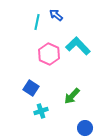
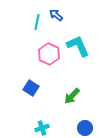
cyan L-shape: rotated 20 degrees clockwise
cyan cross: moved 1 px right, 17 px down
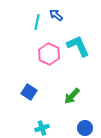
blue square: moved 2 px left, 4 px down
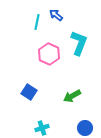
cyan L-shape: moved 1 px right, 3 px up; rotated 45 degrees clockwise
green arrow: rotated 18 degrees clockwise
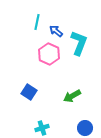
blue arrow: moved 16 px down
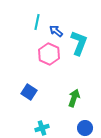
green arrow: moved 2 px right, 2 px down; rotated 138 degrees clockwise
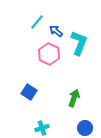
cyan line: rotated 28 degrees clockwise
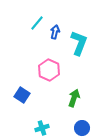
cyan line: moved 1 px down
blue arrow: moved 1 px left, 1 px down; rotated 64 degrees clockwise
pink hexagon: moved 16 px down
blue square: moved 7 px left, 3 px down
blue circle: moved 3 px left
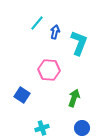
pink hexagon: rotated 20 degrees counterclockwise
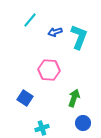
cyan line: moved 7 px left, 3 px up
blue arrow: rotated 120 degrees counterclockwise
cyan L-shape: moved 6 px up
blue square: moved 3 px right, 3 px down
blue circle: moved 1 px right, 5 px up
